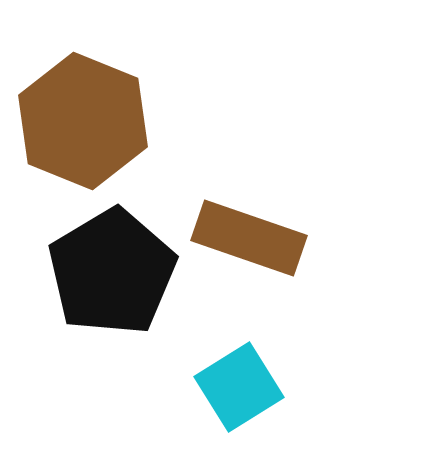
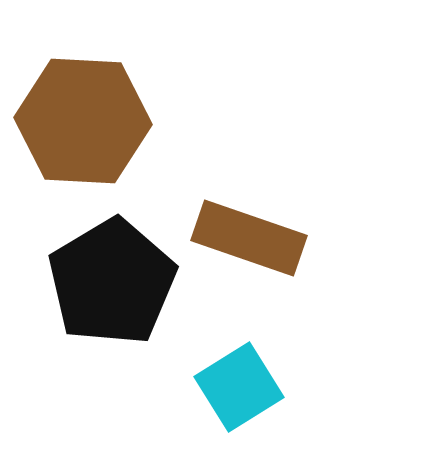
brown hexagon: rotated 19 degrees counterclockwise
black pentagon: moved 10 px down
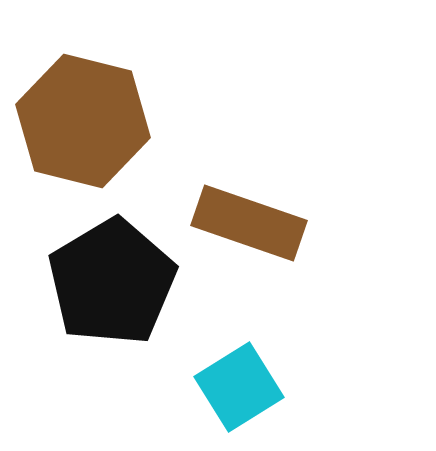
brown hexagon: rotated 11 degrees clockwise
brown rectangle: moved 15 px up
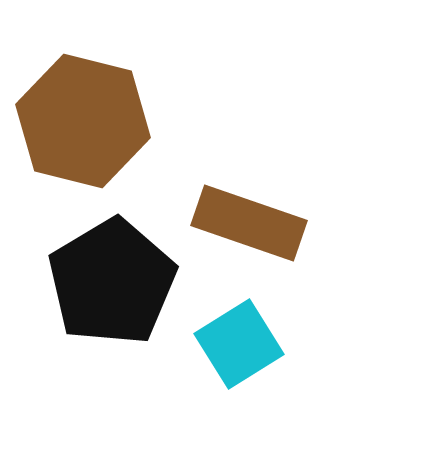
cyan square: moved 43 px up
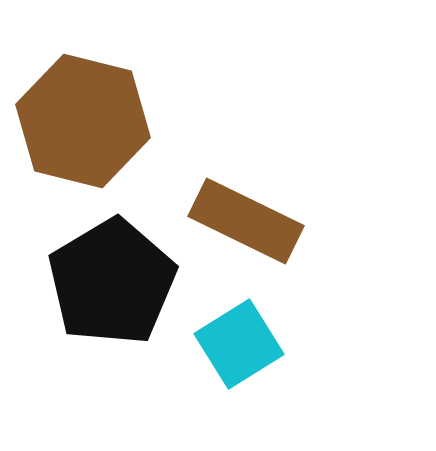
brown rectangle: moved 3 px left, 2 px up; rotated 7 degrees clockwise
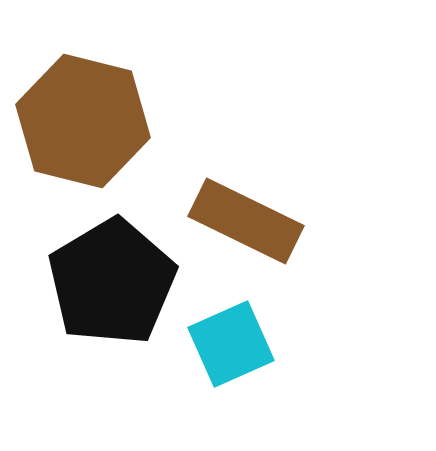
cyan square: moved 8 px left; rotated 8 degrees clockwise
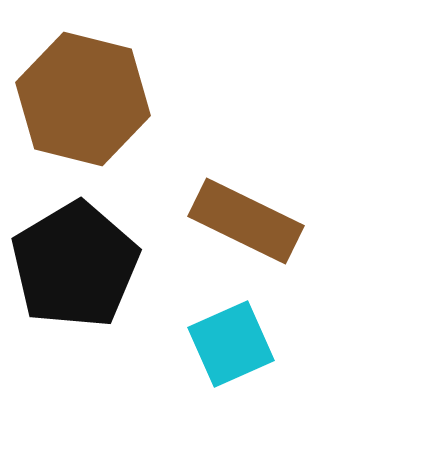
brown hexagon: moved 22 px up
black pentagon: moved 37 px left, 17 px up
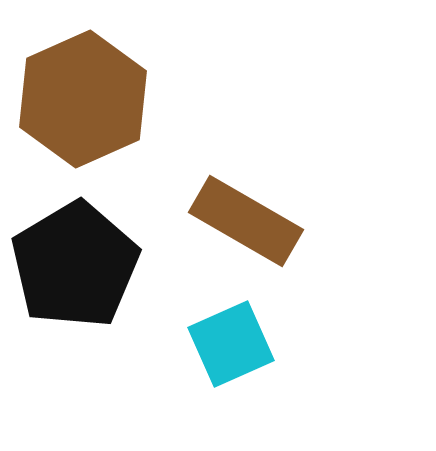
brown hexagon: rotated 22 degrees clockwise
brown rectangle: rotated 4 degrees clockwise
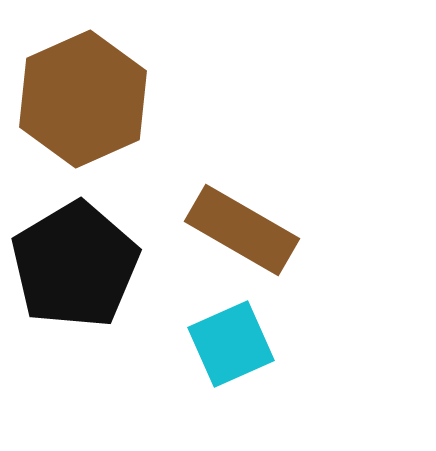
brown rectangle: moved 4 px left, 9 px down
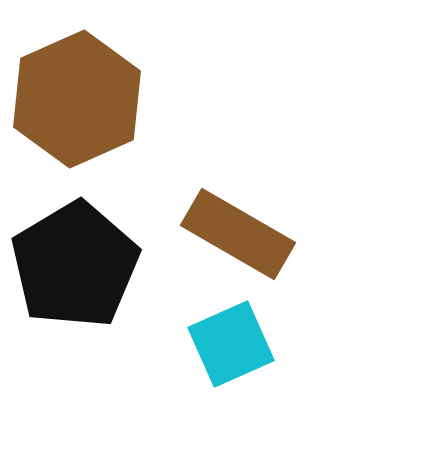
brown hexagon: moved 6 px left
brown rectangle: moved 4 px left, 4 px down
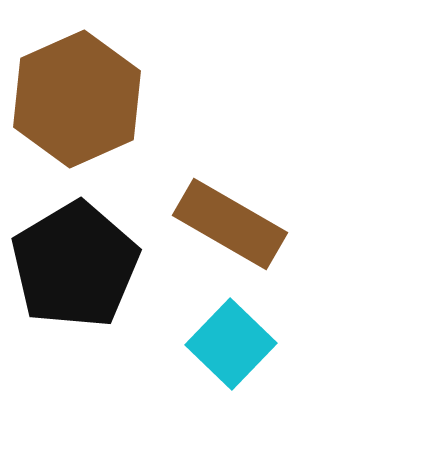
brown rectangle: moved 8 px left, 10 px up
cyan square: rotated 22 degrees counterclockwise
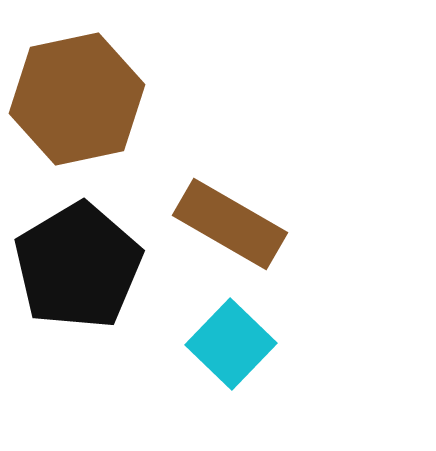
brown hexagon: rotated 12 degrees clockwise
black pentagon: moved 3 px right, 1 px down
